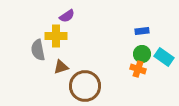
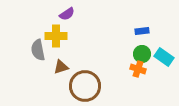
purple semicircle: moved 2 px up
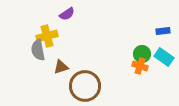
blue rectangle: moved 21 px right
yellow cross: moved 9 px left; rotated 15 degrees counterclockwise
orange cross: moved 2 px right, 3 px up
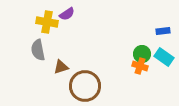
yellow cross: moved 14 px up; rotated 25 degrees clockwise
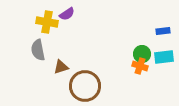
cyan rectangle: rotated 42 degrees counterclockwise
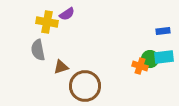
green circle: moved 8 px right, 5 px down
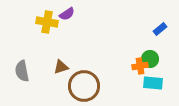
blue rectangle: moved 3 px left, 2 px up; rotated 32 degrees counterclockwise
gray semicircle: moved 16 px left, 21 px down
cyan rectangle: moved 11 px left, 26 px down; rotated 12 degrees clockwise
orange cross: rotated 28 degrees counterclockwise
brown circle: moved 1 px left
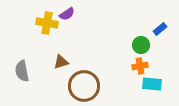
yellow cross: moved 1 px down
green circle: moved 9 px left, 14 px up
brown triangle: moved 5 px up
cyan rectangle: moved 1 px left, 1 px down
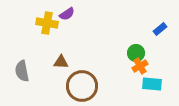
green circle: moved 5 px left, 8 px down
brown triangle: rotated 21 degrees clockwise
orange cross: rotated 21 degrees counterclockwise
brown circle: moved 2 px left
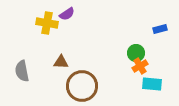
blue rectangle: rotated 24 degrees clockwise
